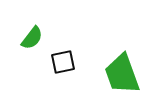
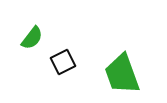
black square: rotated 15 degrees counterclockwise
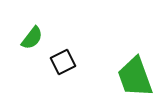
green trapezoid: moved 13 px right, 3 px down
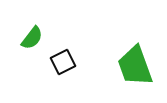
green trapezoid: moved 11 px up
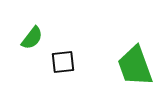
black square: rotated 20 degrees clockwise
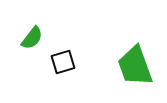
black square: rotated 10 degrees counterclockwise
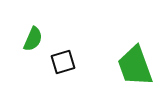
green semicircle: moved 1 px right, 1 px down; rotated 15 degrees counterclockwise
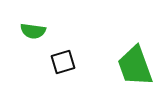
green semicircle: moved 8 px up; rotated 75 degrees clockwise
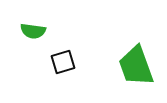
green trapezoid: moved 1 px right
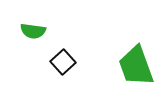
black square: rotated 25 degrees counterclockwise
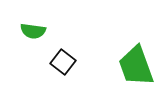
black square: rotated 10 degrees counterclockwise
